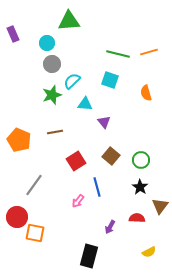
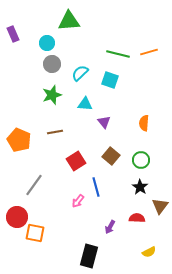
cyan semicircle: moved 8 px right, 8 px up
orange semicircle: moved 2 px left, 30 px down; rotated 21 degrees clockwise
blue line: moved 1 px left
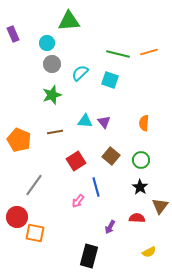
cyan triangle: moved 17 px down
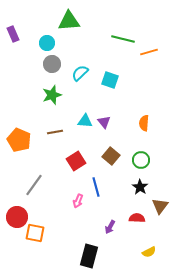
green line: moved 5 px right, 15 px up
pink arrow: rotated 16 degrees counterclockwise
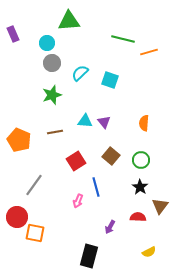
gray circle: moved 1 px up
red semicircle: moved 1 px right, 1 px up
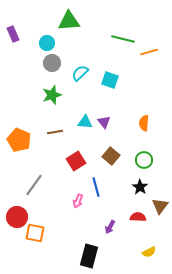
cyan triangle: moved 1 px down
green circle: moved 3 px right
